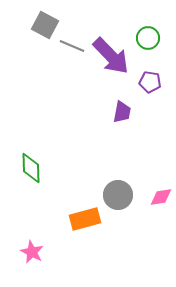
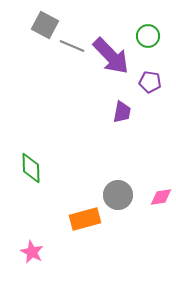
green circle: moved 2 px up
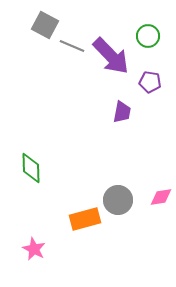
gray circle: moved 5 px down
pink star: moved 2 px right, 3 px up
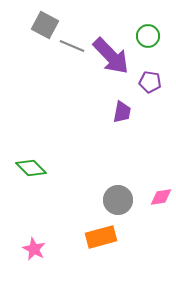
green diamond: rotated 44 degrees counterclockwise
orange rectangle: moved 16 px right, 18 px down
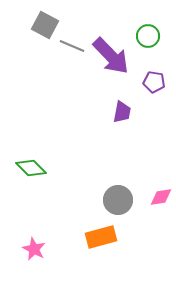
purple pentagon: moved 4 px right
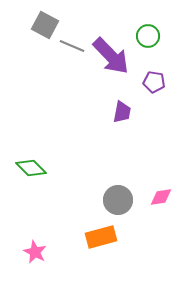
pink star: moved 1 px right, 3 px down
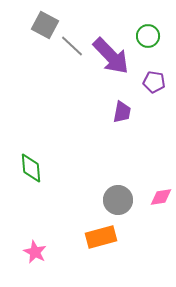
gray line: rotated 20 degrees clockwise
green diamond: rotated 40 degrees clockwise
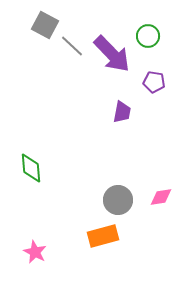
purple arrow: moved 1 px right, 2 px up
orange rectangle: moved 2 px right, 1 px up
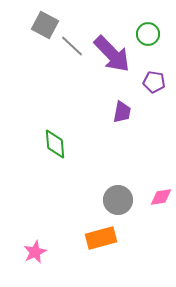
green circle: moved 2 px up
green diamond: moved 24 px right, 24 px up
orange rectangle: moved 2 px left, 2 px down
pink star: rotated 20 degrees clockwise
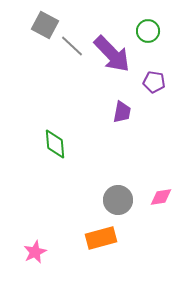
green circle: moved 3 px up
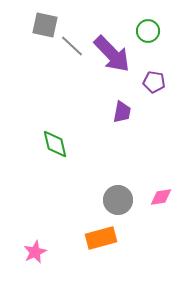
gray square: rotated 16 degrees counterclockwise
green diamond: rotated 8 degrees counterclockwise
